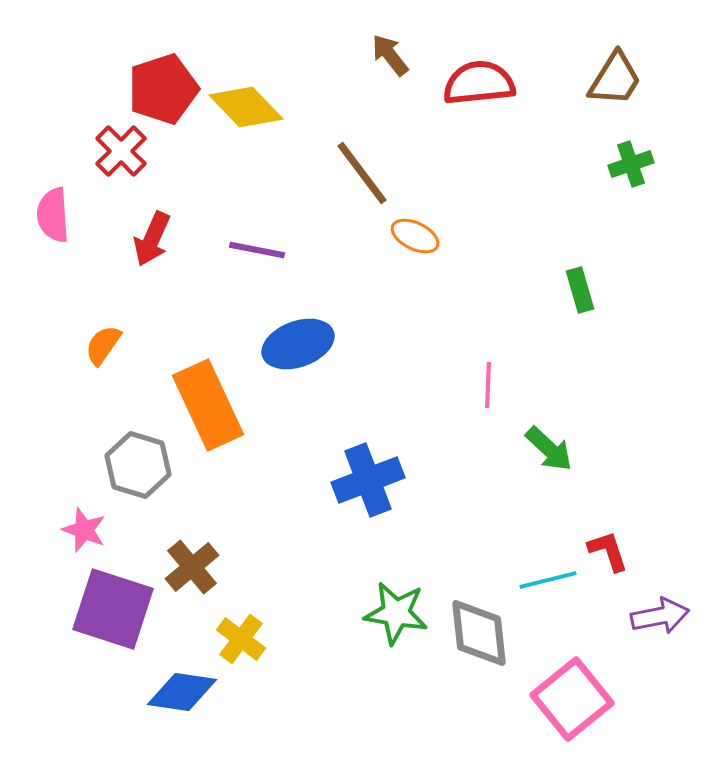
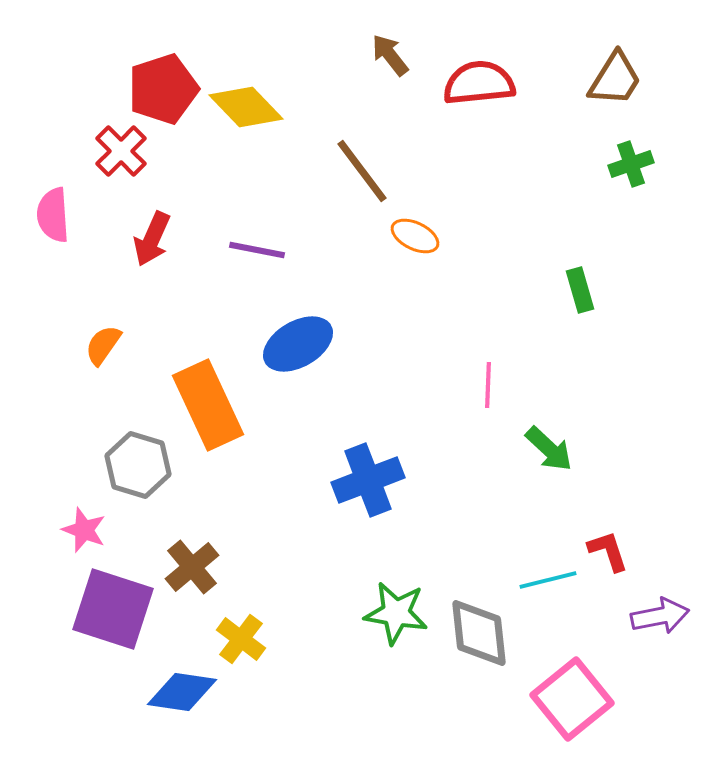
brown line: moved 2 px up
blue ellipse: rotated 10 degrees counterclockwise
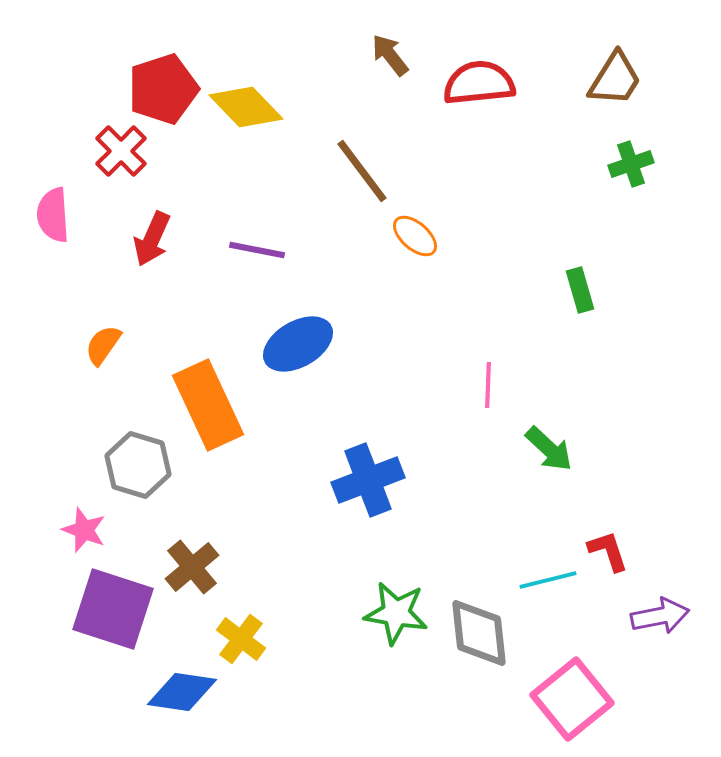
orange ellipse: rotated 15 degrees clockwise
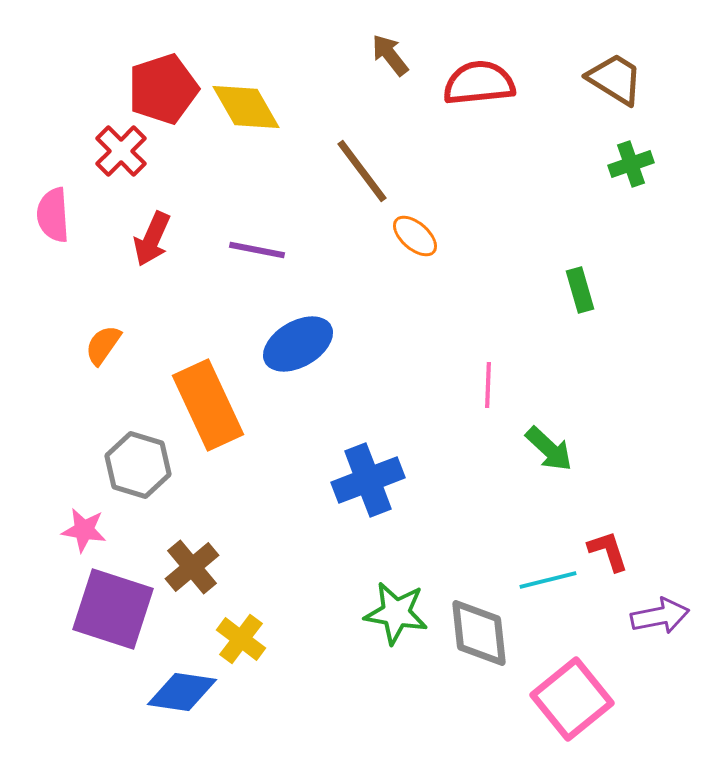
brown trapezoid: rotated 90 degrees counterclockwise
yellow diamond: rotated 14 degrees clockwise
pink star: rotated 12 degrees counterclockwise
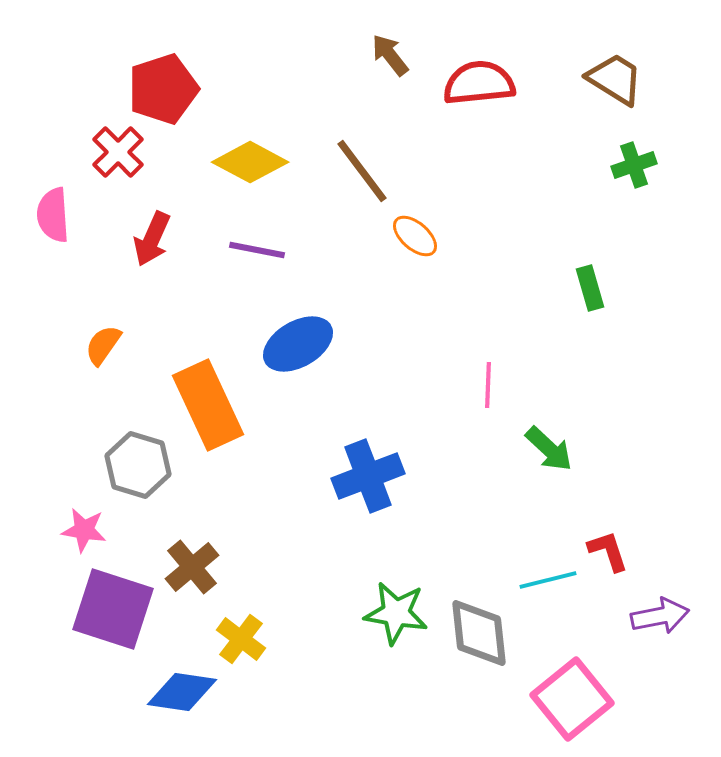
yellow diamond: moved 4 px right, 55 px down; rotated 32 degrees counterclockwise
red cross: moved 3 px left, 1 px down
green cross: moved 3 px right, 1 px down
green rectangle: moved 10 px right, 2 px up
blue cross: moved 4 px up
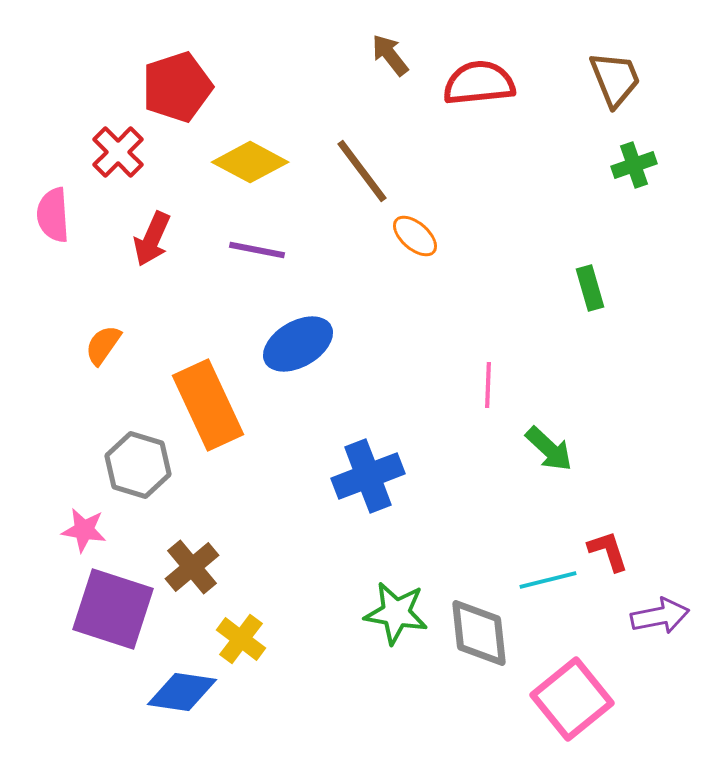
brown trapezoid: rotated 36 degrees clockwise
red pentagon: moved 14 px right, 2 px up
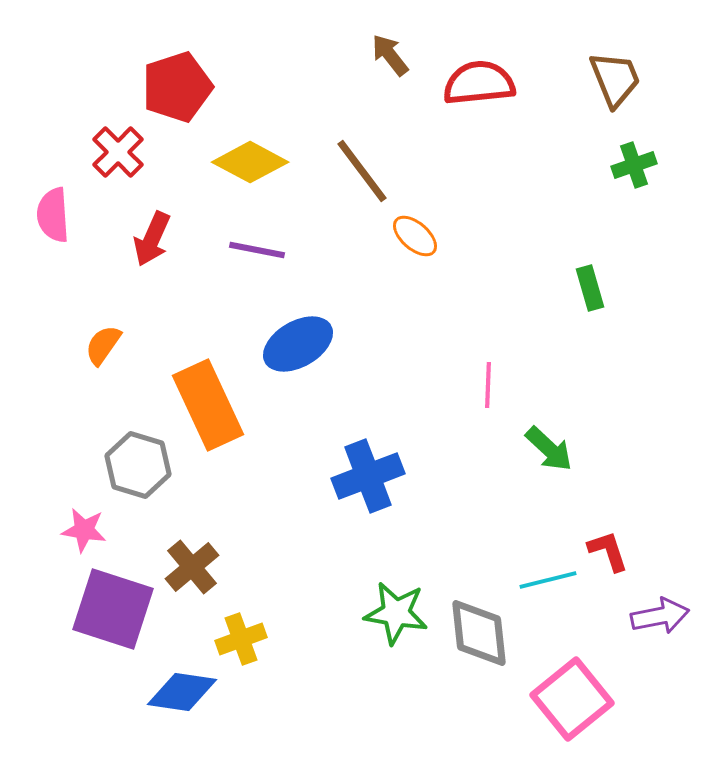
yellow cross: rotated 33 degrees clockwise
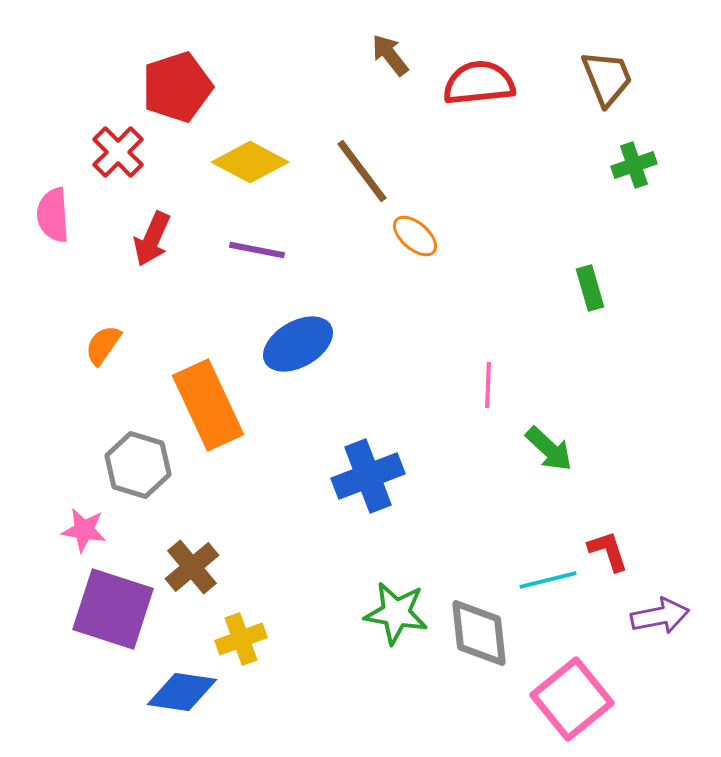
brown trapezoid: moved 8 px left, 1 px up
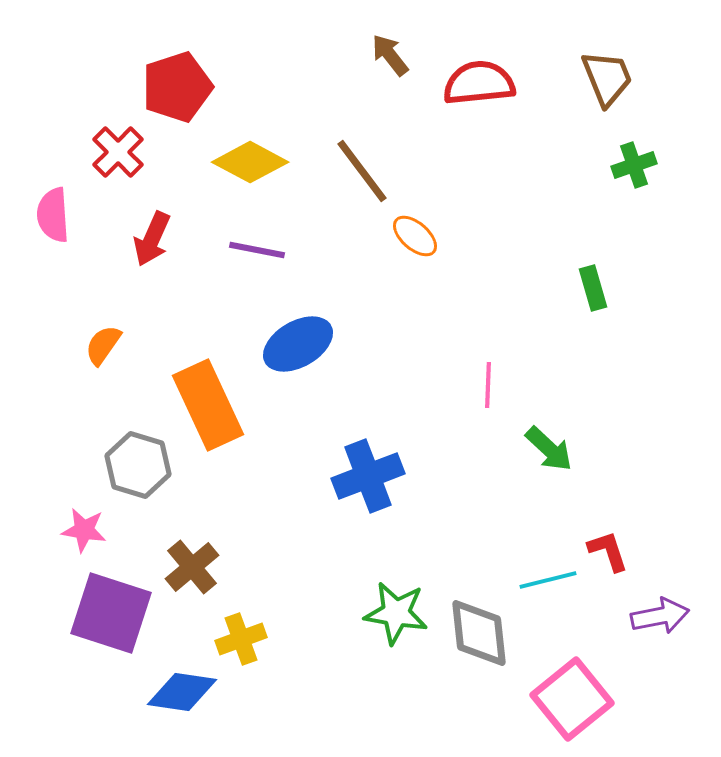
green rectangle: moved 3 px right
purple square: moved 2 px left, 4 px down
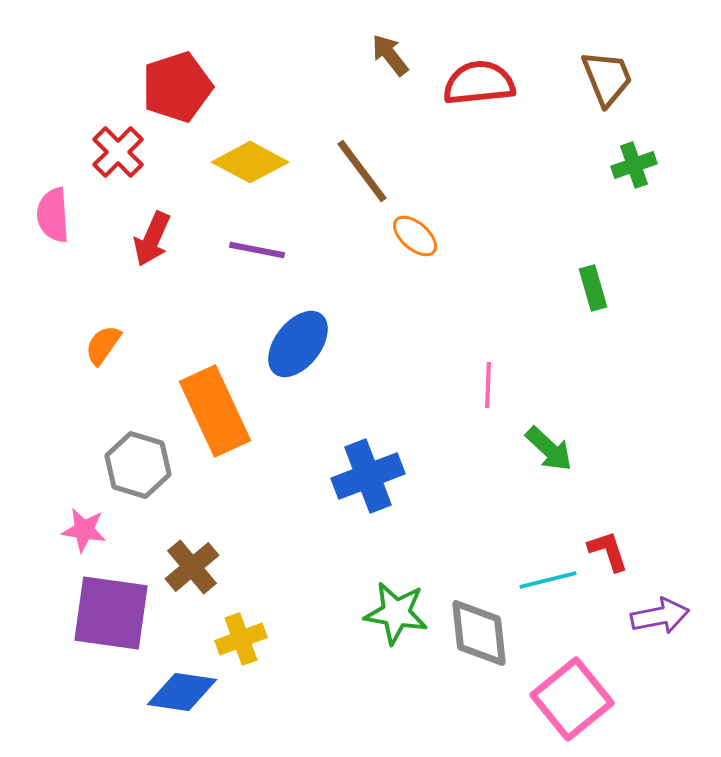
blue ellipse: rotated 22 degrees counterclockwise
orange rectangle: moved 7 px right, 6 px down
purple square: rotated 10 degrees counterclockwise
